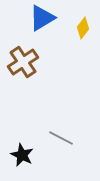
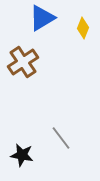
yellow diamond: rotated 15 degrees counterclockwise
gray line: rotated 25 degrees clockwise
black star: rotated 15 degrees counterclockwise
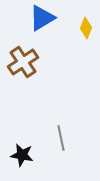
yellow diamond: moved 3 px right
gray line: rotated 25 degrees clockwise
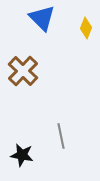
blue triangle: rotated 44 degrees counterclockwise
brown cross: moved 9 px down; rotated 12 degrees counterclockwise
gray line: moved 2 px up
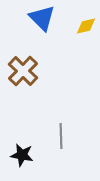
yellow diamond: moved 2 px up; rotated 55 degrees clockwise
gray line: rotated 10 degrees clockwise
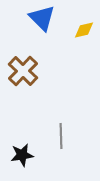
yellow diamond: moved 2 px left, 4 px down
black star: rotated 20 degrees counterclockwise
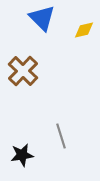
gray line: rotated 15 degrees counterclockwise
